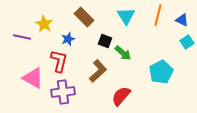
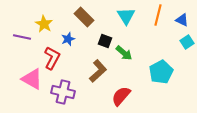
green arrow: moved 1 px right
red L-shape: moved 7 px left, 3 px up; rotated 15 degrees clockwise
pink triangle: moved 1 px left, 1 px down
purple cross: rotated 20 degrees clockwise
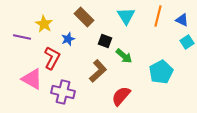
orange line: moved 1 px down
green arrow: moved 3 px down
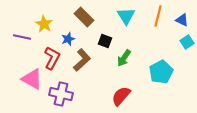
green arrow: moved 2 px down; rotated 84 degrees clockwise
brown L-shape: moved 16 px left, 11 px up
purple cross: moved 2 px left, 2 px down
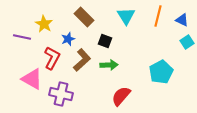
green arrow: moved 15 px left, 7 px down; rotated 126 degrees counterclockwise
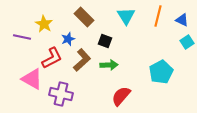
red L-shape: rotated 35 degrees clockwise
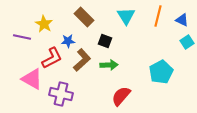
blue star: moved 2 px down; rotated 16 degrees clockwise
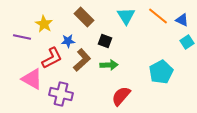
orange line: rotated 65 degrees counterclockwise
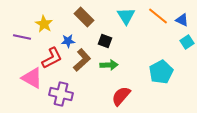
pink triangle: moved 1 px up
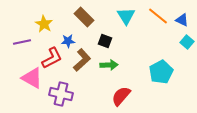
purple line: moved 5 px down; rotated 24 degrees counterclockwise
cyan square: rotated 16 degrees counterclockwise
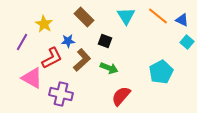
purple line: rotated 48 degrees counterclockwise
green arrow: moved 3 px down; rotated 24 degrees clockwise
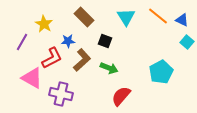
cyan triangle: moved 1 px down
